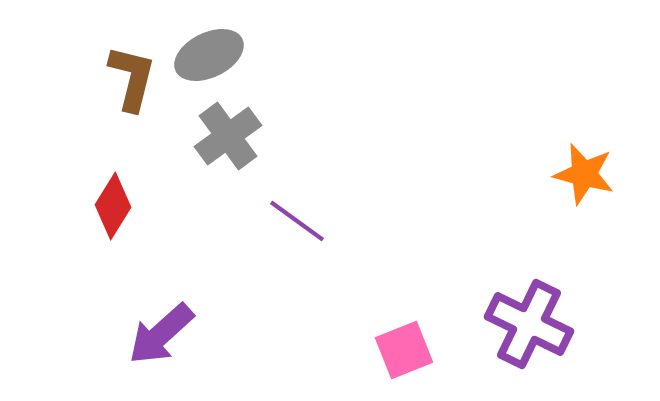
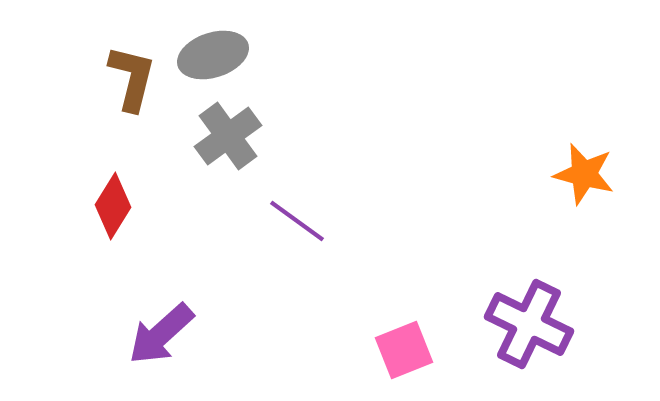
gray ellipse: moved 4 px right; rotated 8 degrees clockwise
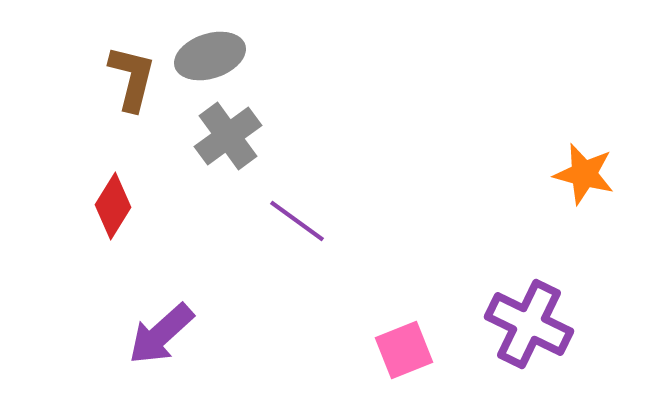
gray ellipse: moved 3 px left, 1 px down
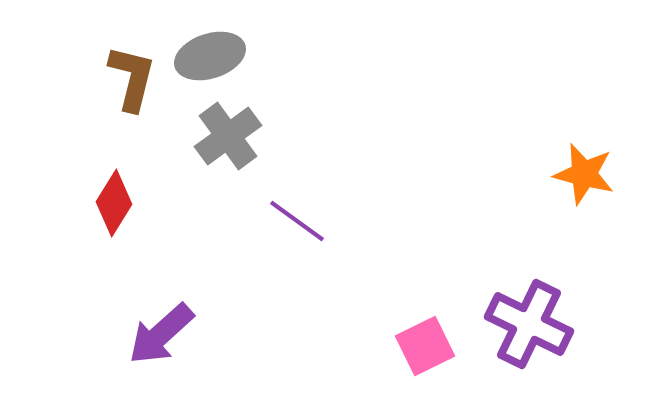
red diamond: moved 1 px right, 3 px up
pink square: moved 21 px right, 4 px up; rotated 4 degrees counterclockwise
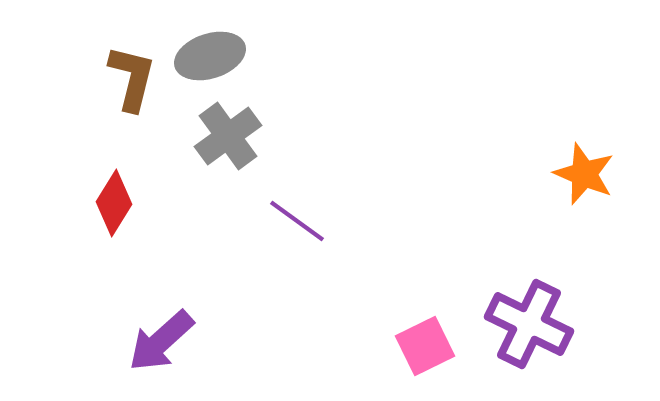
orange star: rotated 8 degrees clockwise
purple arrow: moved 7 px down
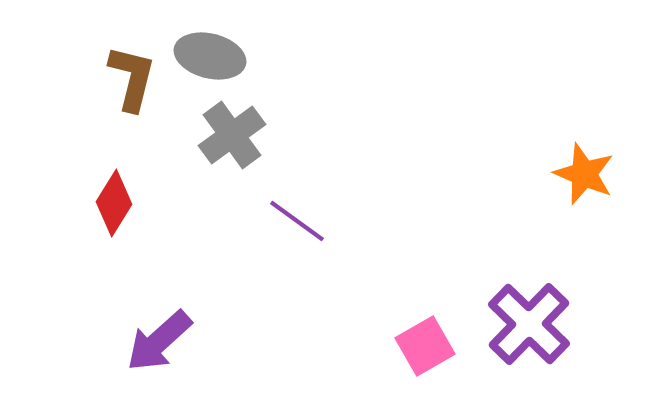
gray ellipse: rotated 32 degrees clockwise
gray cross: moved 4 px right, 1 px up
purple cross: rotated 18 degrees clockwise
purple arrow: moved 2 px left
pink square: rotated 4 degrees counterclockwise
